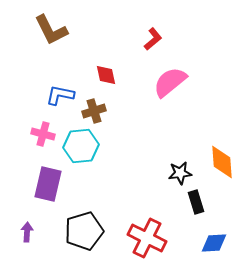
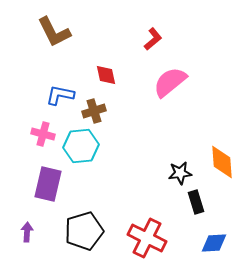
brown L-shape: moved 3 px right, 2 px down
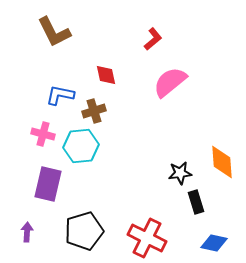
blue diamond: rotated 16 degrees clockwise
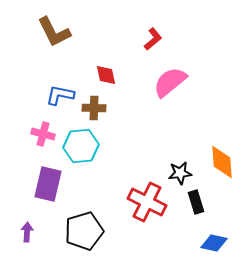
brown cross: moved 3 px up; rotated 20 degrees clockwise
red cross: moved 36 px up
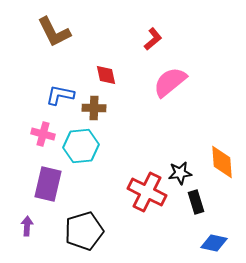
red cross: moved 10 px up
purple arrow: moved 6 px up
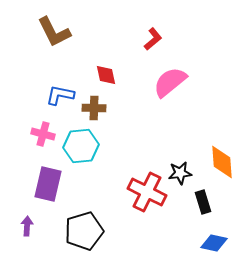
black rectangle: moved 7 px right
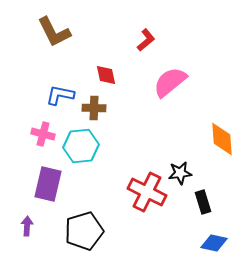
red L-shape: moved 7 px left, 1 px down
orange diamond: moved 23 px up
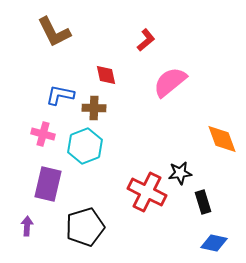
orange diamond: rotated 16 degrees counterclockwise
cyan hexagon: moved 4 px right; rotated 16 degrees counterclockwise
black pentagon: moved 1 px right, 4 px up
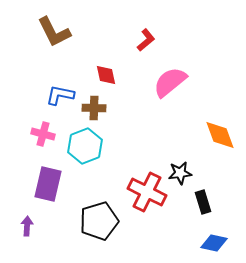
orange diamond: moved 2 px left, 4 px up
black pentagon: moved 14 px right, 6 px up
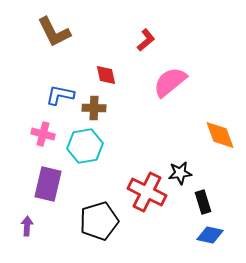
cyan hexagon: rotated 12 degrees clockwise
blue diamond: moved 4 px left, 8 px up
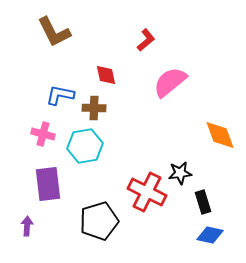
purple rectangle: rotated 20 degrees counterclockwise
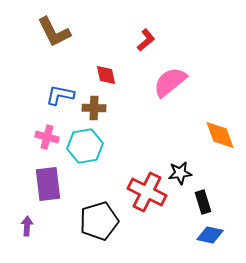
pink cross: moved 4 px right, 3 px down
